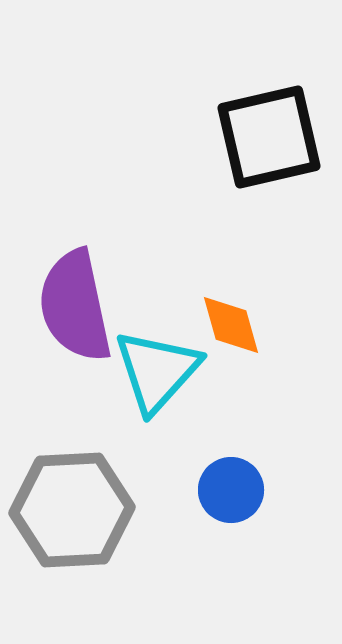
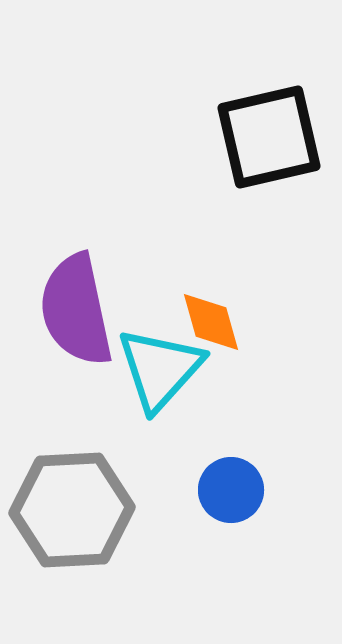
purple semicircle: moved 1 px right, 4 px down
orange diamond: moved 20 px left, 3 px up
cyan triangle: moved 3 px right, 2 px up
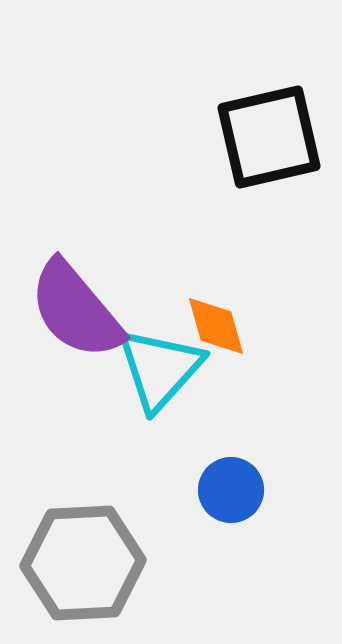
purple semicircle: rotated 28 degrees counterclockwise
orange diamond: moved 5 px right, 4 px down
gray hexagon: moved 11 px right, 53 px down
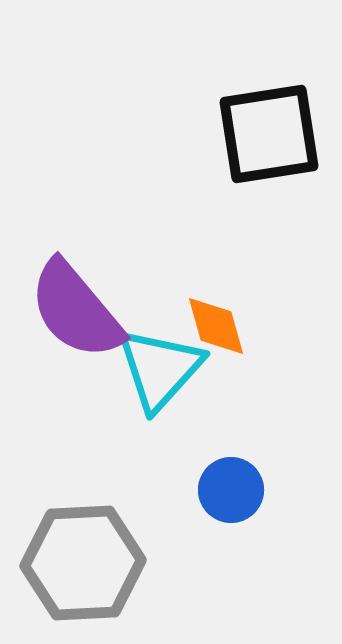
black square: moved 3 px up; rotated 4 degrees clockwise
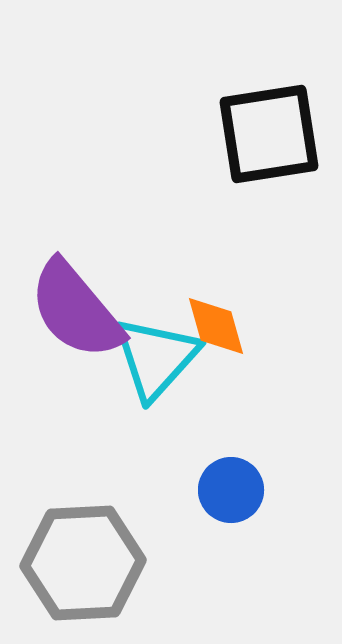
cyan triangle: moved 4 px left, 11 px up
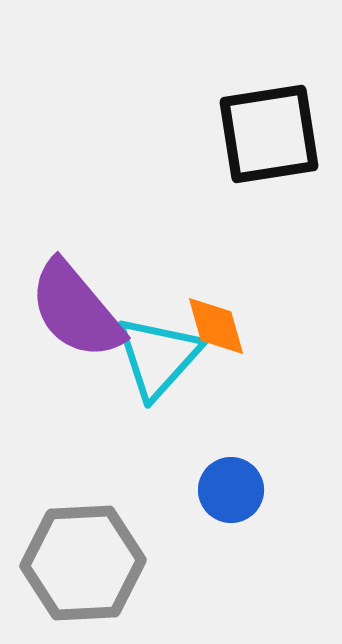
cyan triangle: moved 2 px right, 1 px up
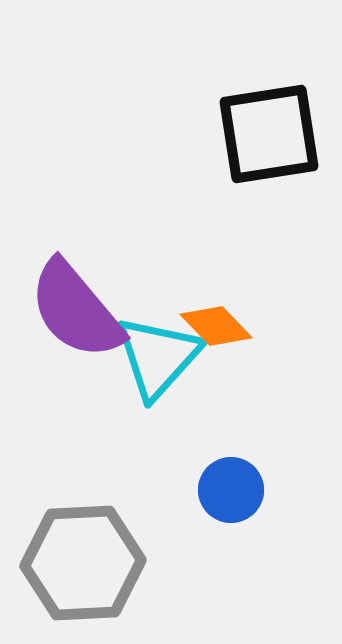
orange diamond: rotated 28 degrees counterclockwise
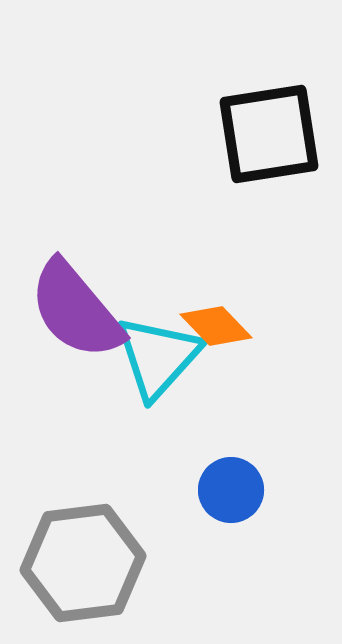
gray hexagon: rotated 4 degrees counterclockwise
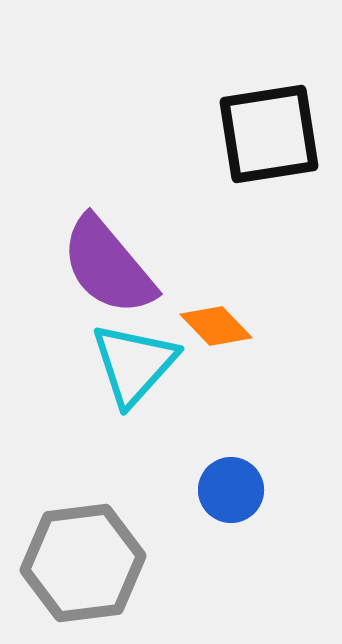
purple semicircle: moved 32 px right, 44 px up
cyan triangle: moved 24 px left, 7 px down
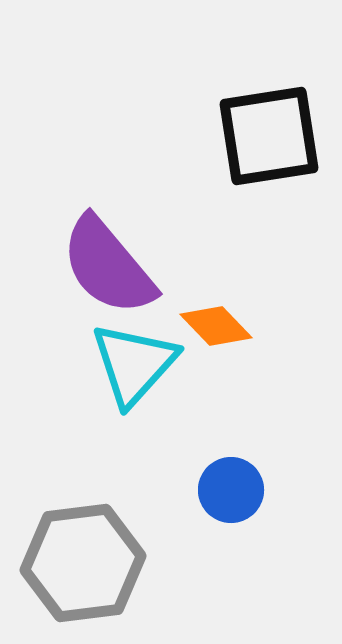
black square: moved 2 px down
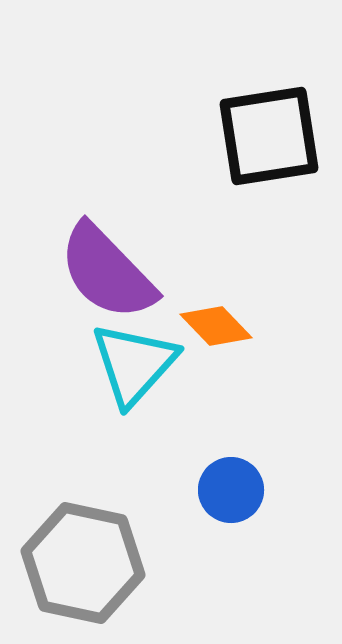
purple semicircle: moved 1 px left, 6 px down; rotated 4 degrees counterclockwise
gray hexagon: rotated 19 degrees clockwise
